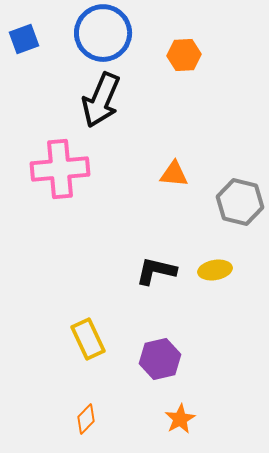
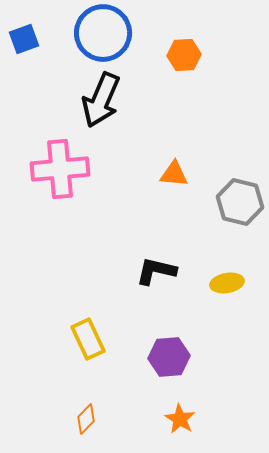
yellow ellipse: moved 12 px right, 13 px down
purple hexagon: moved 9 px right, 2 px up; rotated 9 degrees clockwise
orange star: rotated 12 degrees counterclockwise
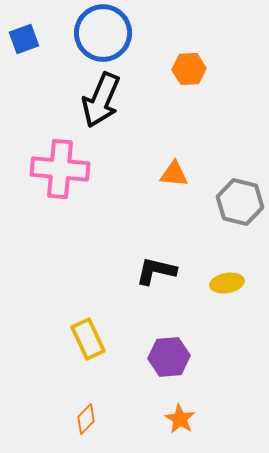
orange hexagon: moved 5 px right, 14 px down
pink cross: rotated 10 degrees clockwise
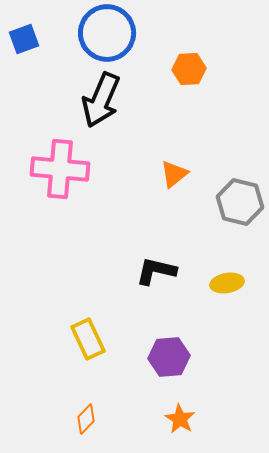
blue circle: moved 4 px right
orange triangle: rotated 44 degrees counterclockwise
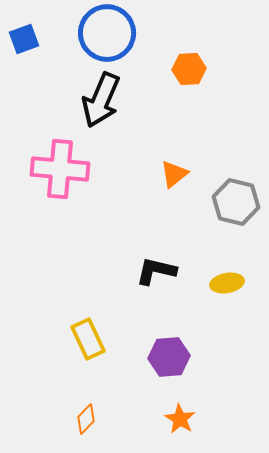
gray hexagon: moved 4 px left
